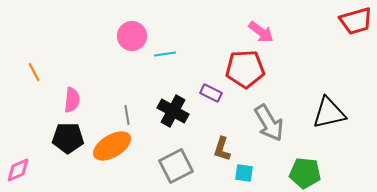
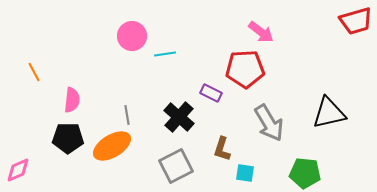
black cross: moved 6 px right, 6 px down; rotated 12 degrees clockwise
cyan square: moved 1 px right
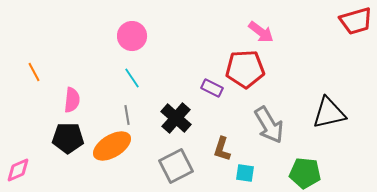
cyan line: moved 33 px left, 24 px down; rotated 65 degrees clockwise
purple rectangle: moved 1 px right, 5 px up
black cross: moved 3 px left, 1 px down
gray arrow: moved 2 px down
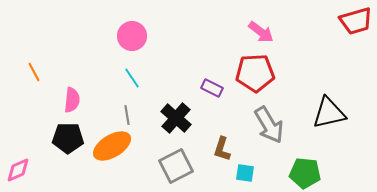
red pentagon: moved 10 px right, 4 px down
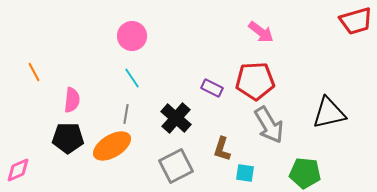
red pentagon: moved 8 px down
gray line: moved 1 px left, 1 px up; rotated 18 degrees clockwise
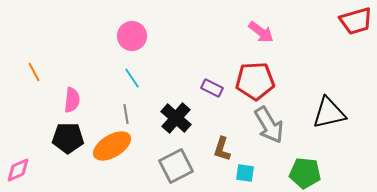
gray line: rotated 18 degrees counterclockwise
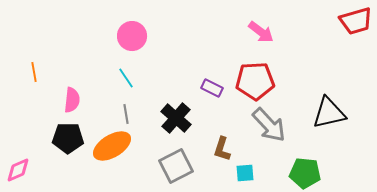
orange line: rotated 18 degrees clockwise
cyan line: moved 6 px left
gray arrow: rotated 12 degrees counterclockwise
cyan square: rotated 12 degrees counterclockwise
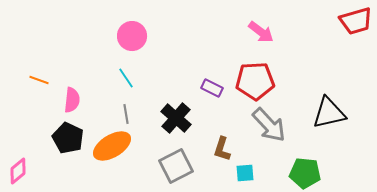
orange line: moved 5 px right, 8 px down; rotated 60 degrees counterclockwise
black pentagon: rotated 24 degrees clockwise
pink diamond: moved 1 px down; rotated 16 degrees counterclockwise
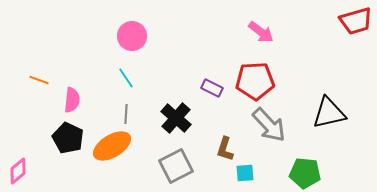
gray line: rotated 12 degrees clockwise
brown L-shape: moved 3 px right
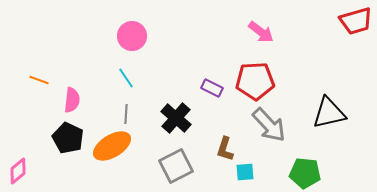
cyan square: moved 1 px up
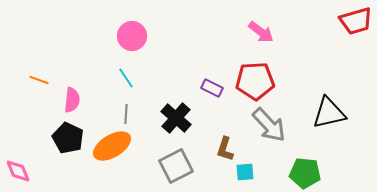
pink diamond: rotated 72 degrees counterclockwise
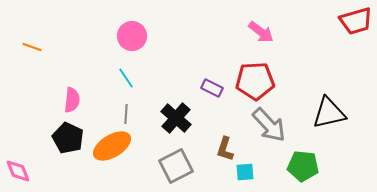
orange line: moved 7 px left, 33 px up
green pentagon: moved 2 px left, 7 px up
